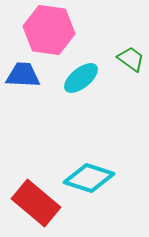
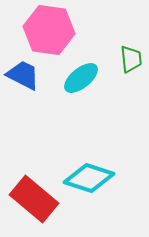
green trapezoid: rotated 48 degrees clockwise
blue trapezoid: rotated 24 degrees clockwise
red rectangle: moved 2 px left, 4 px up
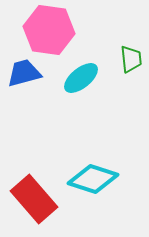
blue trapezoid: moved 1 px right, 2 px up; rotated 42 degrees counterclockwise
cyan diamond: moved 4 px right, 1 px down
red rectangle: rotated 9 degrees clockwise
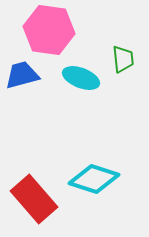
green trapezoid: moved 8 px left
blue trapezoid: moved 2 px left, 2 px down
cyan ellipse: rotated 60 degrees clockwise
cyan diamond: moved 1 px right
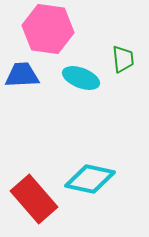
pink hexagon: moved 1 px left, 1 px up
blue trapezoid: rotated 12 degrees clockwise
cyan diamond: moved 4 px left; rotated 6 degrees counterclockwise
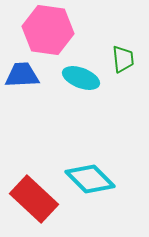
pink hexagon: moved 1 px down
cyan diamond: rotated 33 degrees clockwise
red rectangle: rotated 6 degrees counterclockwise
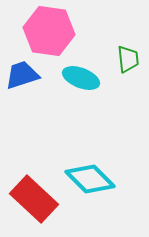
pink hexagon: moved 1 px right, 1 px down
green trapezoid: moved 5 px right
blue trapezoid: rotated 15 degrees counterclockwise
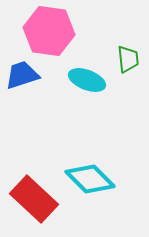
cyan ellipse: moved 6 px right, 2 px down
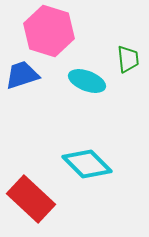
pink hexagon: rotated 9 degrees clockwise
cyan ellipse: moved 1 px down
cyan diamond: moved 3 px left, 15 px up
red rectangle: moved 3 px left
